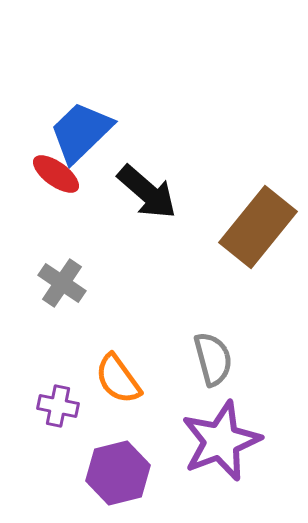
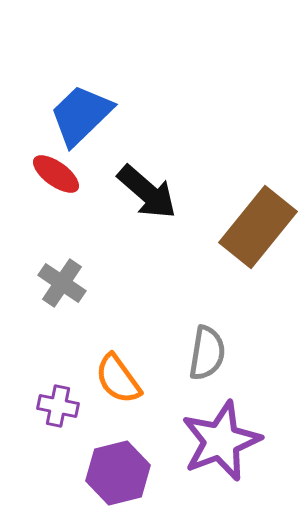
blue trapezoid: moved 17 px up
gray semicircle: moved 6 px left, 6 px up; rotated 24 degrees clockwise
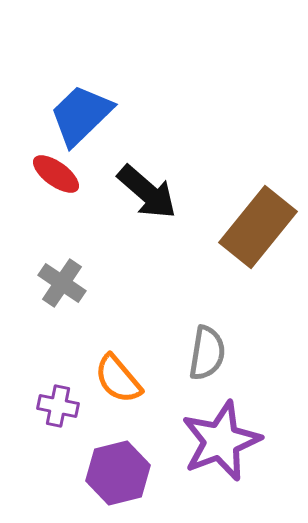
orange semicircle: rotated 4 degrees counterclockwise
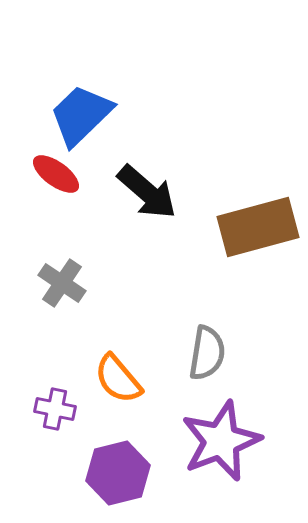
brown rectangle: rotated 36 degrees clockwise
purple cross: moved 3 px left, 3 px down
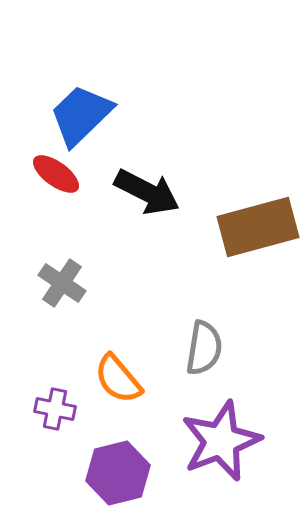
black arrow: rotated 14 degrees counterclockwise
gray semicircle: moved 3 px left, 5 px up
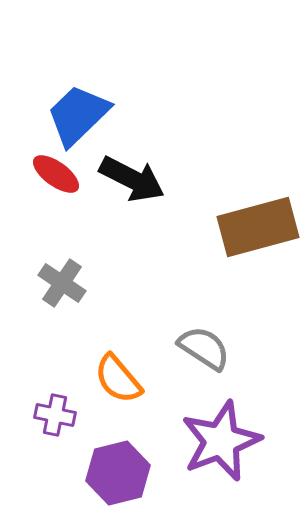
blue trapezoid: moved 3 px left
black arrow: moved 15 px left, 13 px up
gray semicircle: rotated 66 degrees counterclockwise
purple cross: moved 6 px down
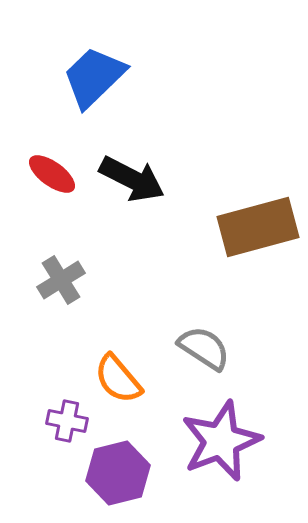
blue trapezoid: moved 16 px right, 38 px up
red ellipse: moved 4 px left
gray cross: moved 1 px left, 3 px up; rotated 24 degrees clockwise
purple cross: moved 12 px right, 6 px down
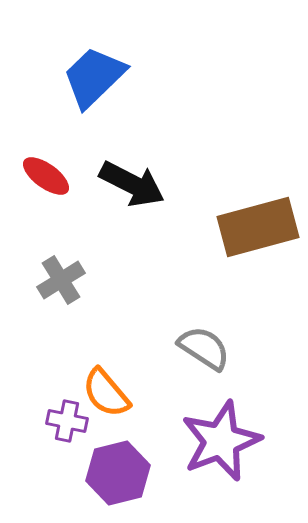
red ellipse: moved 6 px left, 2 px down
black arrow: moved 5 px down
orange semicircle: moved 12 px left, 14 px down
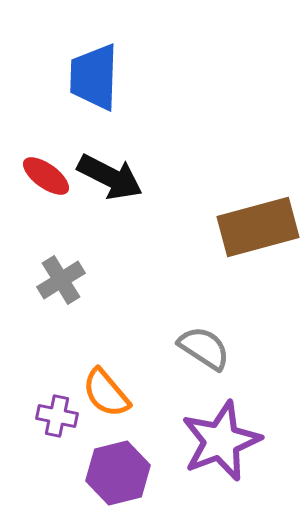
blue trapezoid: rotated 44 degrees counterclockwise
black arrow: moved 22 px left, 7 px up
purple cross: moved 10 px left, 5 px up
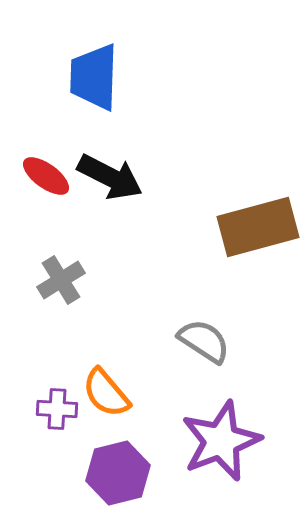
gray semicircle: moved 7 px up
purple cross: moved 7 px up; rotated 9 degrees counterclockwise
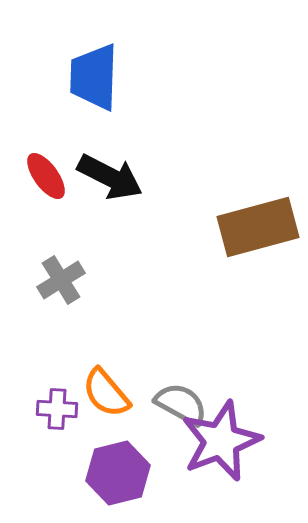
red ellipse: rotated 18 degrees clockwise
gray semicircle: moved 23 px left, 63 px down; rotated 4 degrees counterclockwise
